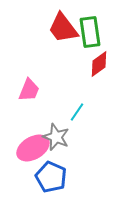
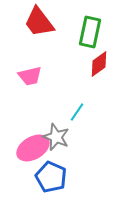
red trapezoid: moved 24 px left, 6 px up
green rectangle: rotated 20 degrees clockwise
pink trapezoid: moved 1 px right, 14 px up; rotated 55 degrees clockwise
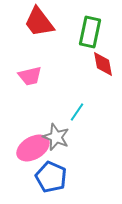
red diamond: moved 4 px right; rotated 64 degrees counterclockwise
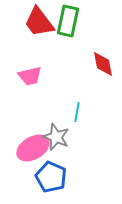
green rectangle: moved 22 px left, 11 px up
cyan line: rotated 24 degrees counterclockwise
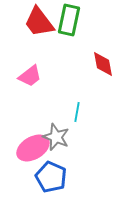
green rectangle: moved 1 px right, 1 px up
pink trapezoid: rotated 25 degrees counterclockwise
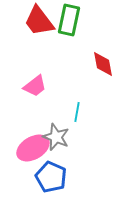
red trapezoid: moved 1 px up
pink trapezoid: moved 5 px right, 10 px down
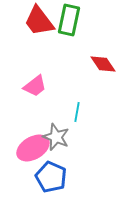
red diamond: rotated 24 degrees counterclockwise
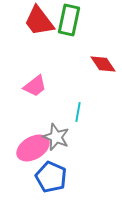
cyan line: moved 1 px right
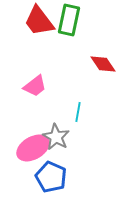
gray star: rotated 8 degrees clockwise
